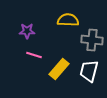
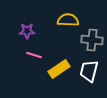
yellow rectangle: rotated 15 degrees clockwise
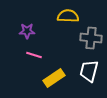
yellow semicircle: moved 4 px up
gray cross: moved 1 px left, 2 px up
yellow rectangle: moved 5 px left, 9 px down
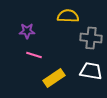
white trapezoid: moved 2 px right; rotated 85 degrees clockwise
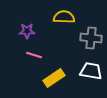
yellow semicircle: moved 4 px left, 1 px down
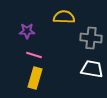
white trapezoid: moved 1 px right, 2 px up
yellow rectangle: moved 19 px left; rotated 40 degrees counterclockwise
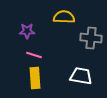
white trapezoid: moved 11 px left, 7 px down
yellow rectangle: rotated 20 degrees counterclockwise
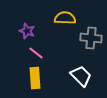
yellow semicircle: moved 1 px right, 1 px down
purple star: rotated 21 degrees clockwise
pink line: moved 2 px right, 2 px up; rotated 21 degrees clockwise
white trapezoid: rotated 35 degrees clockwise
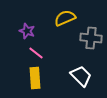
yellow semicircle: rotated 25 degrees counterclockwise
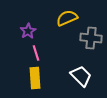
yellow semicircle: moved 2 px right
purple star: moved 1 px right; rotated 21 degrees clockwise
pink line: rotated 35 degrees clockwise
